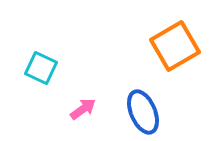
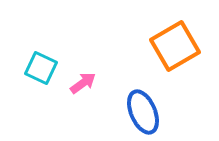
pink arrow: moved 26 px up
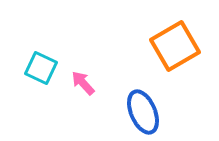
pink arrow: rotated 96 degrees counterclockwise
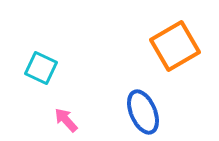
pink arrow: moved 17 px left, 37 px down
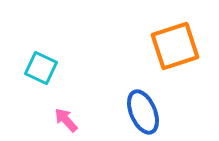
orange square: rotated 12 degrees clockwise
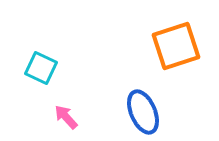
orange square: moved 1 px right
pink arrow: moved 3 px up
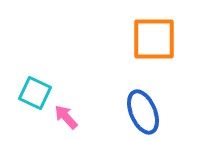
orange square: moved 22 px left, 7 px up; rotated 18 degrees clockwise
cyan square: moved 6 px left, 25 px down
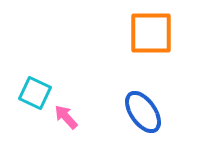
orange square: moved 3 px left, 6 px up
blue ellipse: rotated 12 degrees counterclockwise
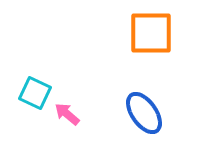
blue ellipse: moved 1 px right, 1 px down
pink arrow: moved 1 px right, 3 px up; rotated 8 degrees counterclockwise
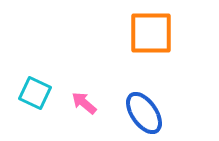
pink arrow: moved 17 px right, 11 px up
